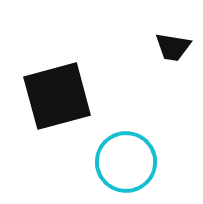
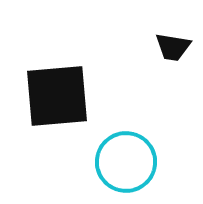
black square: rotated 10 degrees clockwise
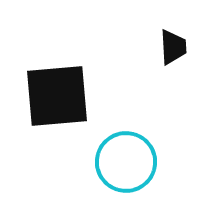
black trapezoid: rotated 102 degrees counterclockwise
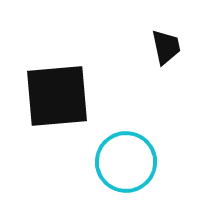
black trapezoid: moved 7 px left; rotated 9 degrees counterclockwise
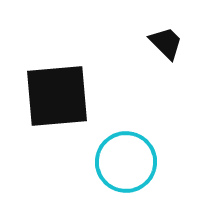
black trapezoid: moved 4 px up; rotated 33 degrees counterclockwise
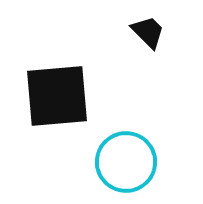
black trapezoid: moved 18 px left, 11 px up
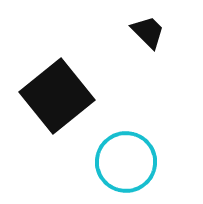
black square: rotated 34 degrees counterclockwise
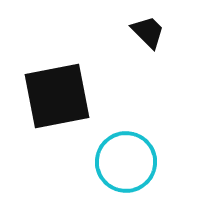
black square: rotated 28 degrees clockwise
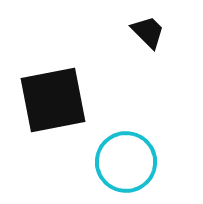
black square: moved 4 px left, 4 px down
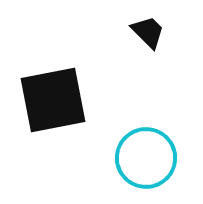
cyan circle: moved 20 px right, 4 px up
